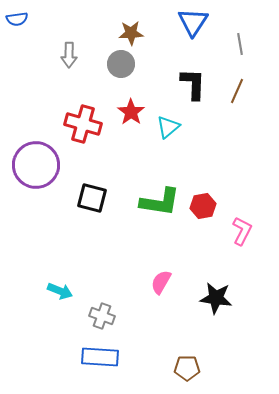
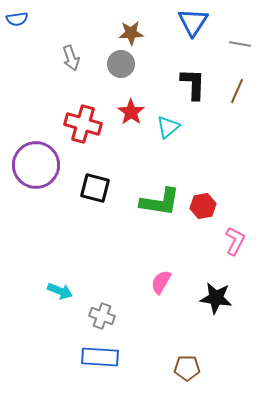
gray line: rotated 70 degrees counterclockwise
gray arrow: moved 2 px right, 3 px down; rotated 20 degrees counterclockwise
black square: moved 3 px right, 10 px up
pink L-shape: moved 7 px left, 10 px down
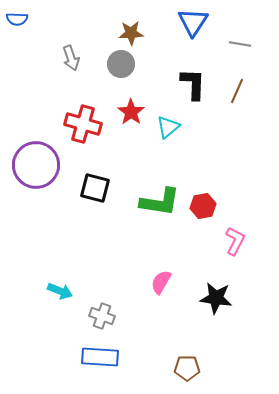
blue semicircle: rotated 10 degrees clockwise
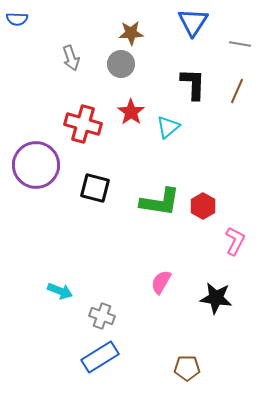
red hexagon: rotated 20 degrees counterclockwise
blue rectangle: rotated 36 degrees counterclockwise
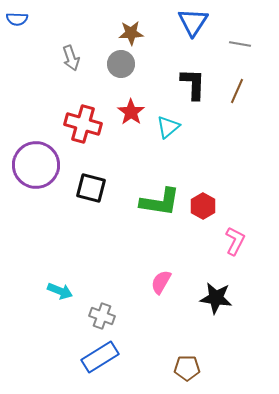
black square: moved 4 px left
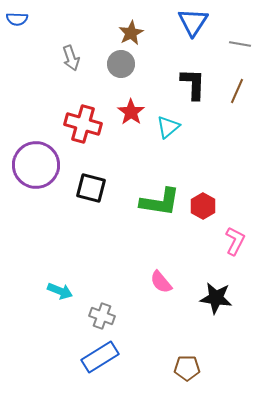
brown star: rotated 25 degrees counterclockwise
pink semicircle: rotated 70 degrees counterclockwise
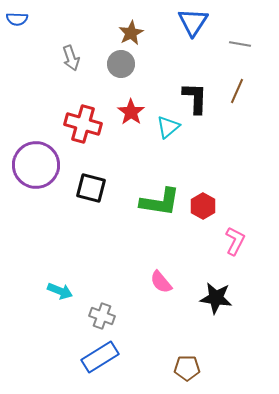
black L-shape: moved 2 px right, 14 px down
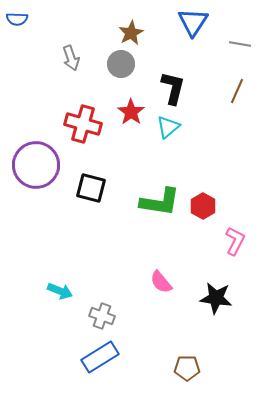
black L-shape: moved 22 px left, 10 px up; rotated 12 degrees clockwise
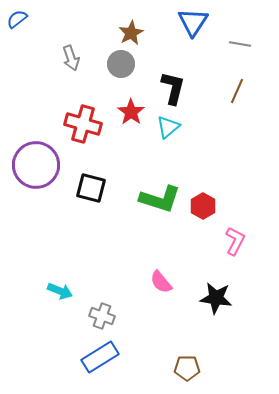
blue semicircle: rotated 140 degrees clockwise
green L-shape: moved 3 px up; rotated 9 degrees clockwise
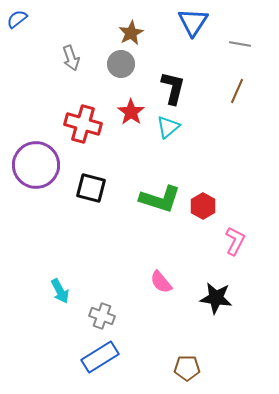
cyan arrow: rotated 40 degrees clockwise
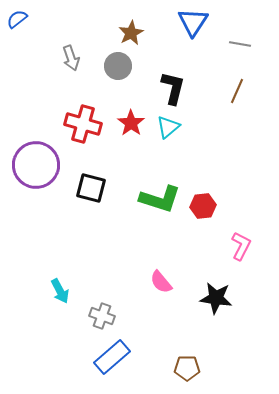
gray circle: moved 3 px left, 2 px down
red star: moved 11 px down
red hexagon: rotated 25 degrees clockwise
pink L-shape: moved 6 px right, 5 px down
blue rectangle: moved 12 px right; rotated 9 degrees counterclockwise
